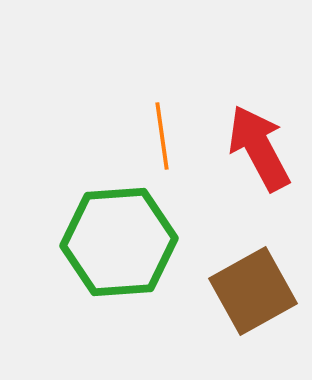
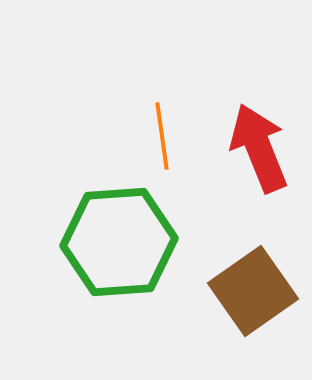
red arrow: rotated 6 degrees clockwise
brown square: rotated 6 degrees counterclockwise
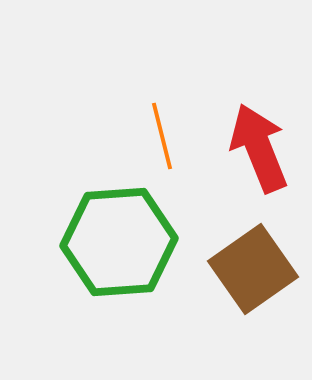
orange line: rotated 6 degrees counterclockwise
brown square: moved 22 px up
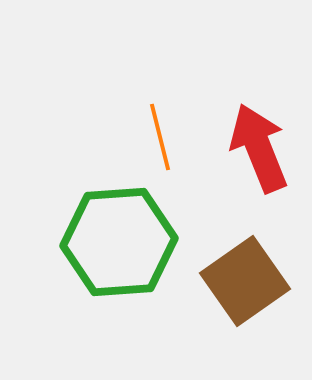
orange line: moved 2 px left, 1 px down
brown square: moved 8 px left, 12 px down
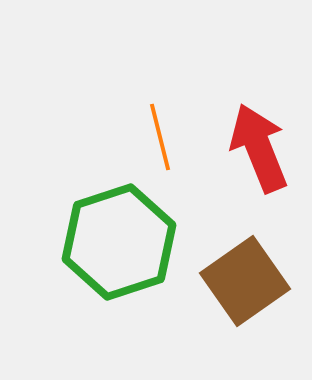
green hexagon: rotated 14 degrees counterclockwise
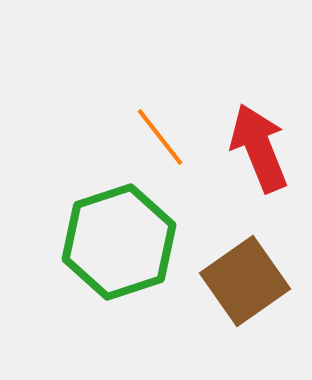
orange line: rotated 24 degrees counterclockwise
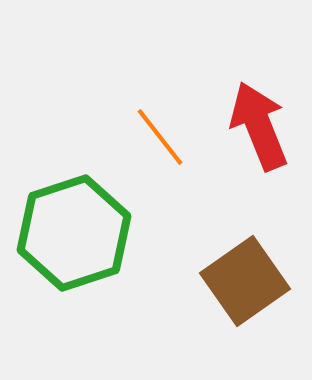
red arrow: moved 22 px up
green hexagon: moved 45 px left, 9 px up
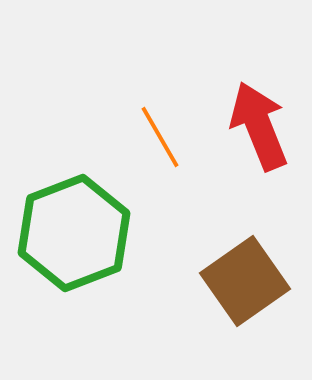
orange line: rotated 8 degrees clockwise
green hexagon: rotated 3 degrees counterclockwise
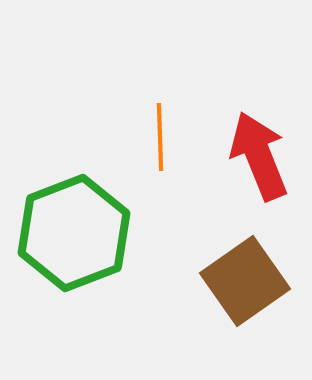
red arrow: moved 30 px down
orange line: rotated 28 degrees clockwise
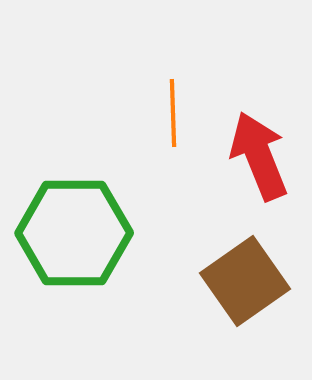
orange line: moved 13 px right, 24 px up
green hexagon: rotated 21 degrees clockwise
